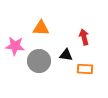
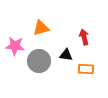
orange triangle: rotated 18 degrees counterclockwise
orange rectangle: moved 1 px right
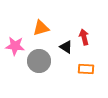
black triangle: moved 8 px up; rotated 24 degrees clockwise
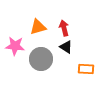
orange triangle: moved 3 px left, 1 px up
red arrow: moved 20 px left, 9 px up
gray circle: moved 2 px right, 2 px up
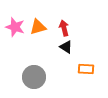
pink star: moved 19 px up; rotated 12 degrees clockwise
gray circle: moved 7 px left, 18 px down
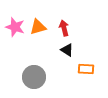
black triangle: moved 1 px right, 3 px down
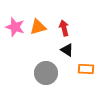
gray circle: moved 12 px right, 4 px up
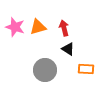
black triangle: moved 1 px right, 1 px up
gray circle: moved 1 px left, 3 px up
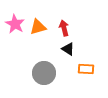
pink star: moved 3 px up; rotated 12 degrees clockwise
gray circle: moved 1 px left, 3 px down
